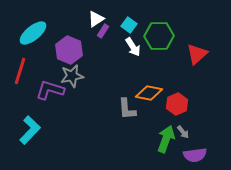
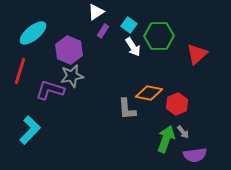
white triangle: moved 7 px up
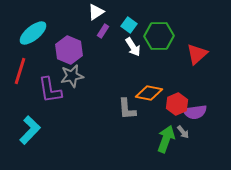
purple L-shape: rotated 116 degrees counterclockwise
purple semicircle: moved 43 px up
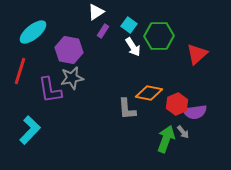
cyan ellipse: moved 1 px up
purple hexagon: rotated 12 degrees counterclockwise
gray star: moved 2 px down
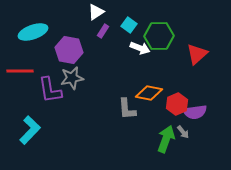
cyan ellipse: rotated 20 degrees clockwise
white arrow: moved 7 px right, 1 px down; rotated 36 degrees counterclockwise
red line: rotated 72 degrees clockwise
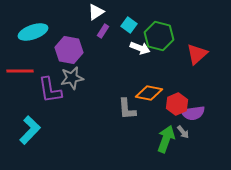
green hexagon: rotated 16 degrees clockwise
purple semicircle: moved 2 px left, 1 px down
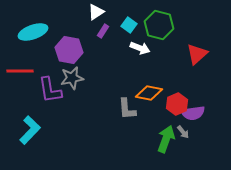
green hexagon: moved 11 px up
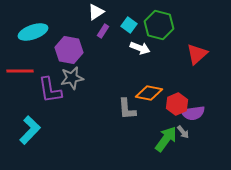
green arrow: rotated 16 degrees clockwise
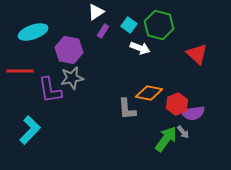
red triangle: rotated 35 degrees counterclockwise
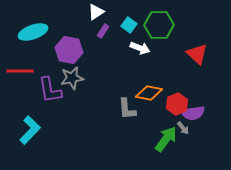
green hexagon: rotated 16 degrees counterclockwise
gray arrow: moved 4 px up
